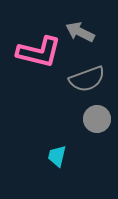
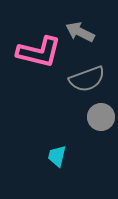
gray circle: moved 4 px right, 2 px up
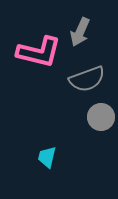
gray arrow: rotated 92 degrees counterclockwise
cyan trapezoid: moved 10 px left, 1 px down
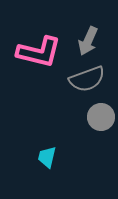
gray arrow: moved 8 px right, 9 px down
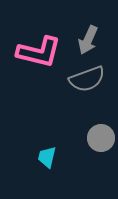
gray arrow: moved 1 px up
gray circle: moved 21 px down
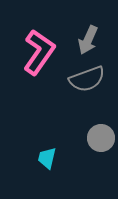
pink L-shape: rotated 69 degrees counterclockwise
cyan trapezoid: moved 1 px down
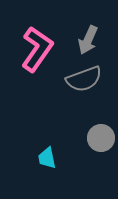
pink L-shape: moved 2 px left, 3 px up
gray semicircle: moved 3 px left
cyan trapezoid: rotated 25 degrees counterclockwise
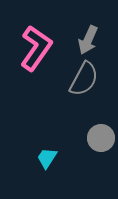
pink L-shape: moved 1 px left, 1 px up
gray semicircle: rotated 42 degrees counterclockwise
cyan trapezoid: rotated 45 degrees clockwise
